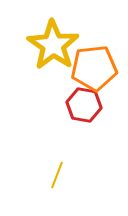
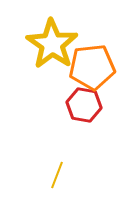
yellow star: moved 1 px left, 1 px up
orange pentagon: moved 2 px left, 1 px up
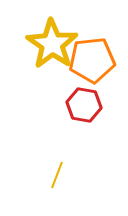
orange pentagon: moved 7 px up
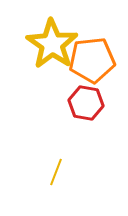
red hexagon: moved 2 px right, 2 px up
yellow line: moved 1 px left, 3 px up
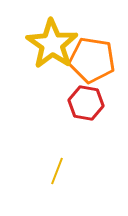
orange pentagon: rotated 15 degrees clockwise
yellow line: moved 1 px right, 1 px up
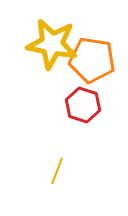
yellow star: rotated 24 degrees counterclockwise
red hexagon: moved 3 px left, 2 px down; rotated 8 degrees clockwise
